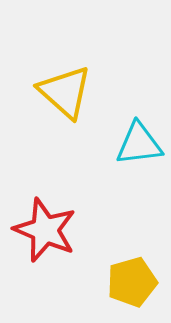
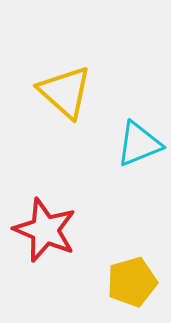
cyan triangle: rotated 15 degrees counterclockwise
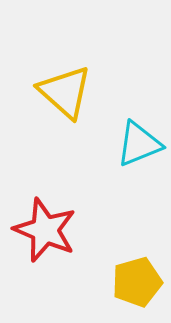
yellow pentagon: moved 5 px right
